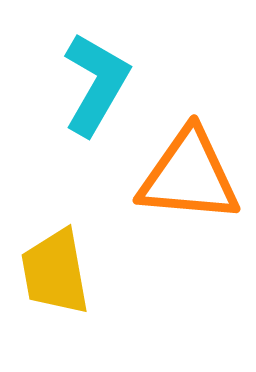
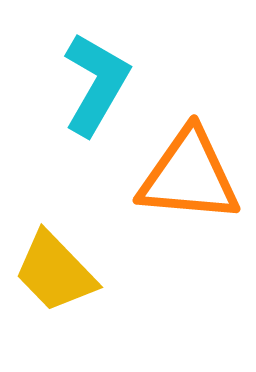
yellow trapezoid: rotated 34 degrees counterclockwise
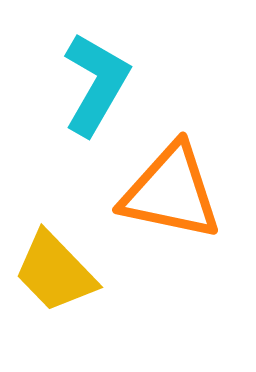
orange triangle: moved 18 px left, 16 px down; rotated 7 degrees clockwise
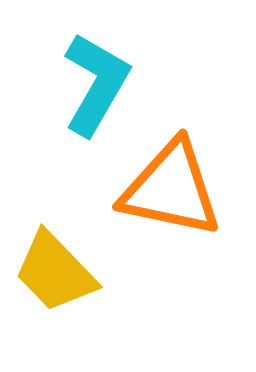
orange triangle: moved 3 px up
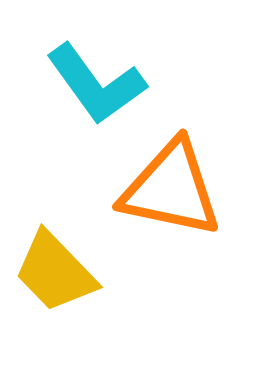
cyan L-shape: rotated 114 degrees clockwise
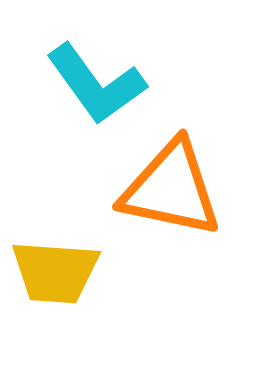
yellow trapezoid: rotated 42 degrees counterclockwise
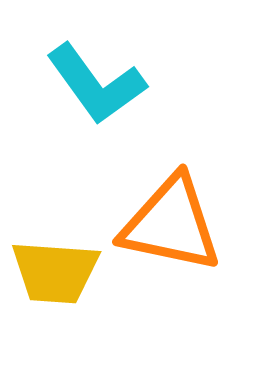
orange triangle: moved 35 px down
